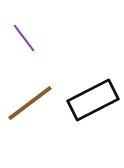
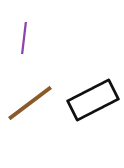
purple line: rotated 44 degrees clockwise
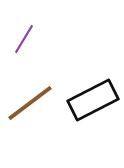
purple line: moved 1 px down; rotated 24 degrees clockwise
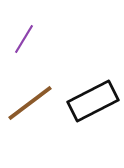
black rectangle: moved 1 px down
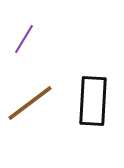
black rectangle: rotated 60 degrees counterclockwise
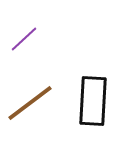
purple line: rotated 16 degrees clockwise
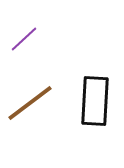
black rectangle: moved 2 px right
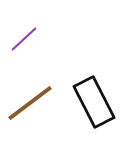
black rectangle: moved 1 px left, 1 px down; rotated 30 degrees counterclockwise
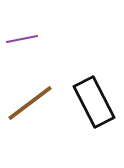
purple line: moved 2 px left; rotated 32 degrees clockwise
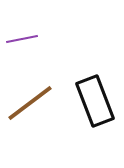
black rectangle: moved 1 px right, 1 px up; rotated 6 degrees clockwise
